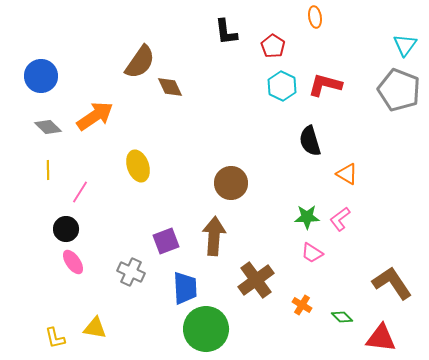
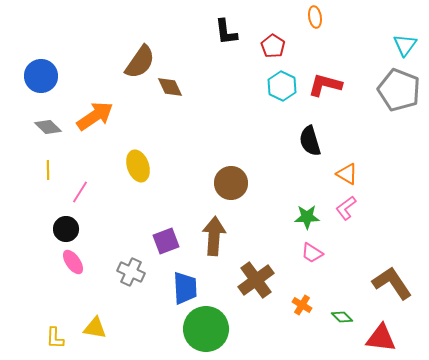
pink L-shape: moved 6 px right, 11 px up
yellow L-shape: rotated 15 degrees clockwise
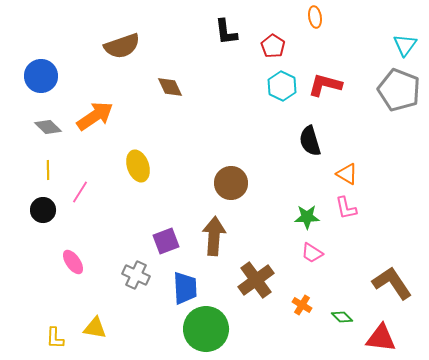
brown semicircle: moved 18 px left, 16 px up; rotated 36 degrees clockwise
pink L-shape: rotated 65 degrees counterclockwise
black circle: moved 23 px left, 19 px up
gray cross: moved 5 px right, 3 px down
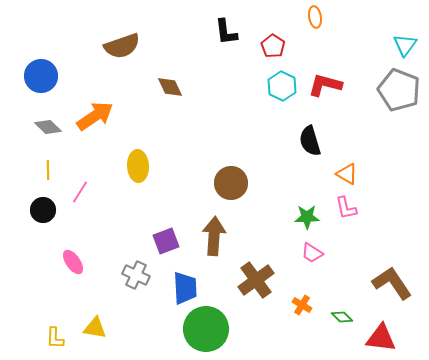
yellow ellipse: rotated 16 degrees clockwise
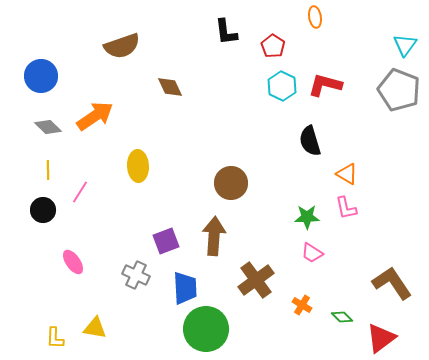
red triangle: rotated 44 degrees counterclockwise
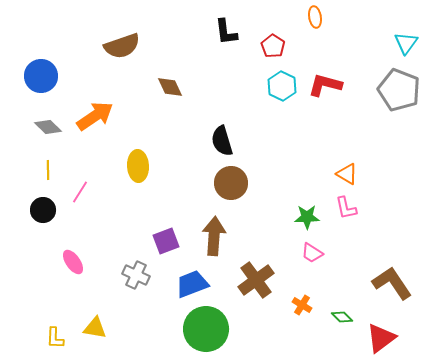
cyan triangle: moved 1 px right, 2 px up
black semicircle: moved 88 px left
blue trapezoid: moved 7 px right, 4 px up; rotated 108 degrees counterclockwise
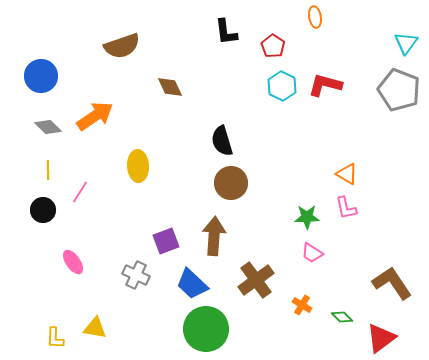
blue trapezoid: rotated 116 degrees counterclockwise
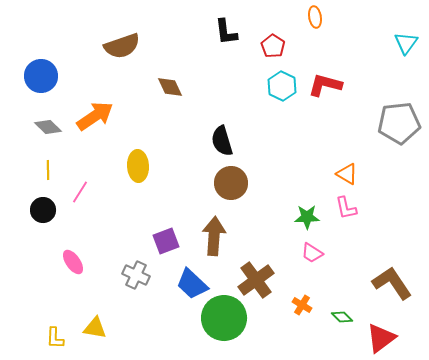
gray pentagon: moved 33 px down; rotated 27 degrees counterclockwise
green circle: moved 18 px right, 11 px up
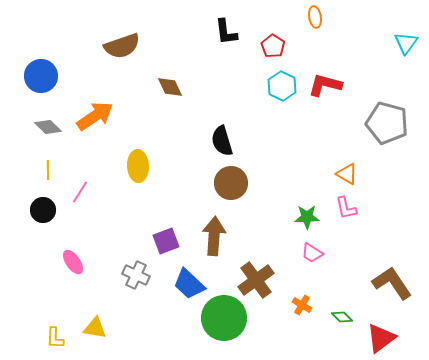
gray pentagon: moved 12 px left; rotated 21 degrees clockwise
blue trapezoid: moved 3 px left
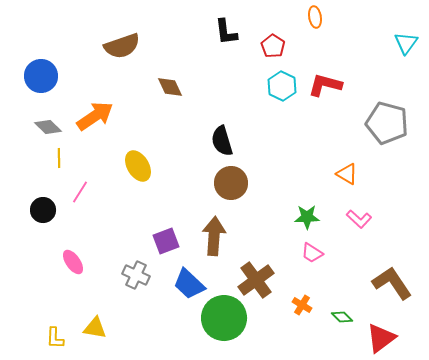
yellow ellipse: rotated 28 degrees counterclockwise
yellow line: moved 11 px right, 12 px up
pink L-shape: moved 13 px right, 11 px down; rotated 35 degrees counterclockwise
